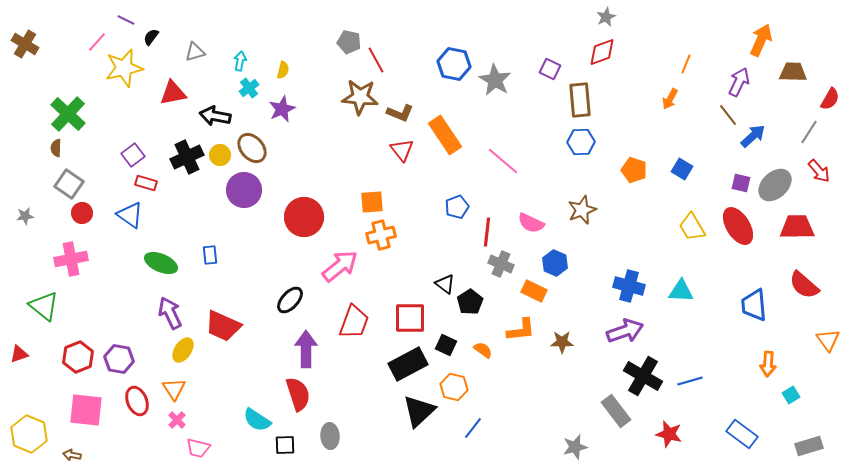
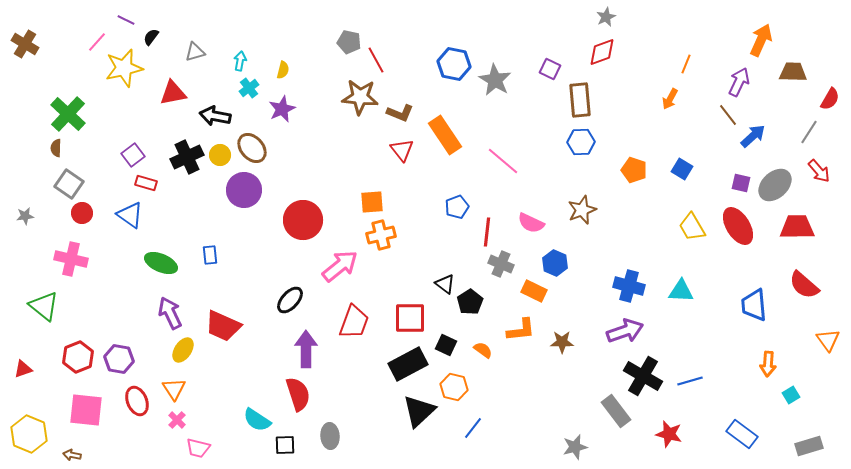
red circle at (304, 217): moved 1 px left, 3 px down
pink cross at (71, 259): rotated 24 degrees clockwise
red triangle at (19, 354): moved 4 px right, 15 px down
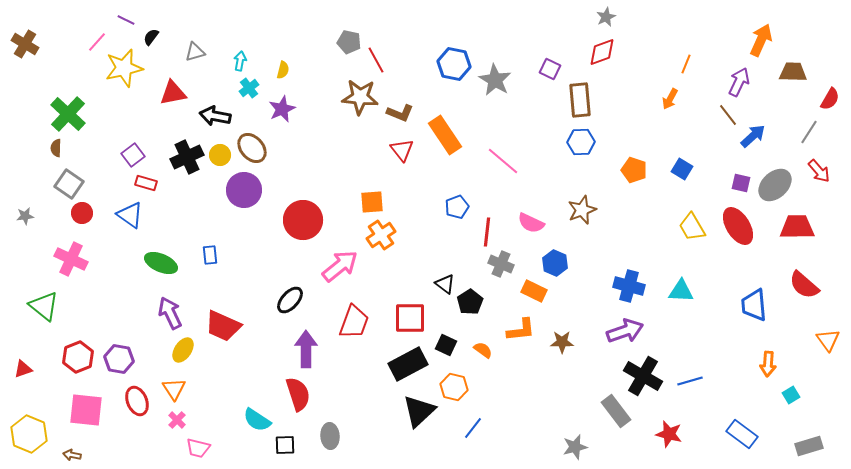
orange cross at (381, 235): rotated 20 degrees counterclockwise
pink cross at (71, 259): rotated 12 degrees clockwise
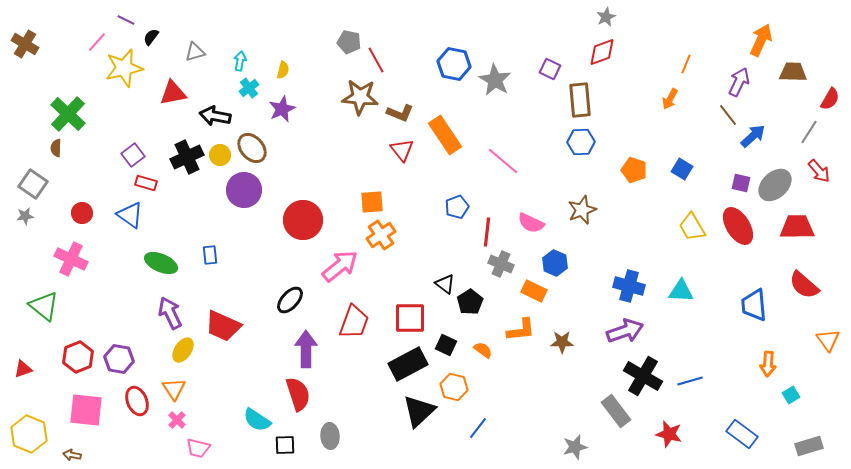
gray square at (69, 184): moved 36 px left
blue line at (473, 428): moved 5 px right
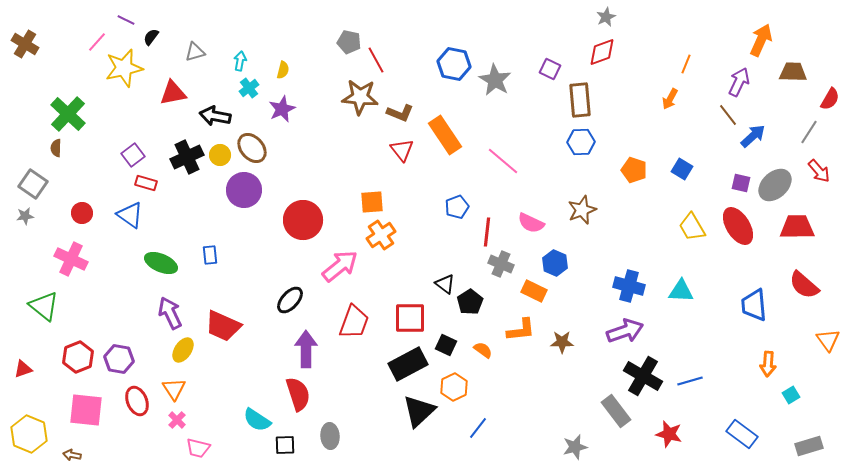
orange hexagon at (454, 387): rotated 20 degrees clockwise
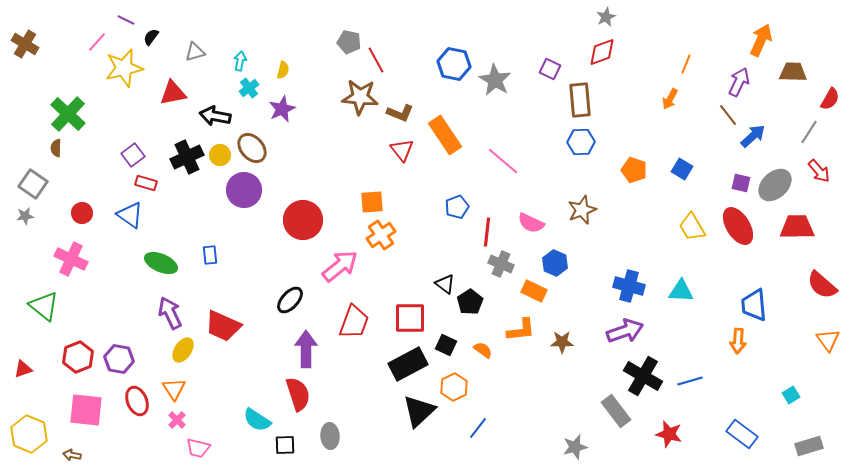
red semicircle at (804, 285): moved 18 px right
orange arrow at (768, 364): moved 30 px left, 23 px up
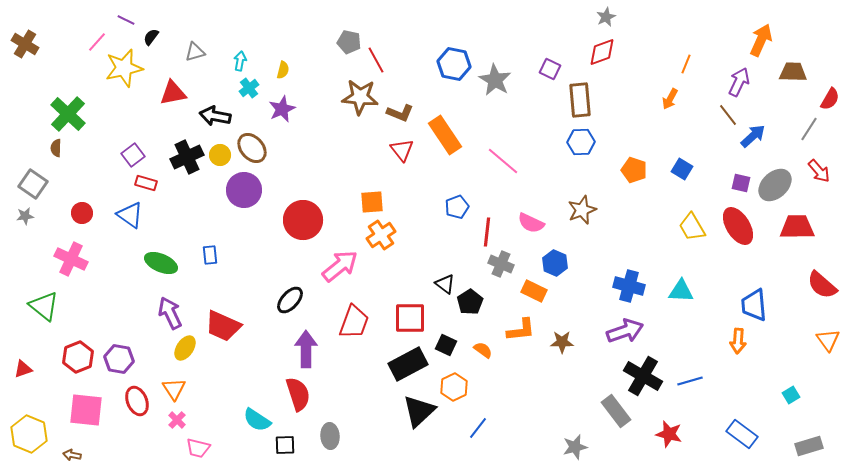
gray line at (809, 132): moved 3 px up
yellow ellipse at (183, 350): moved 2 px right, 2 px up
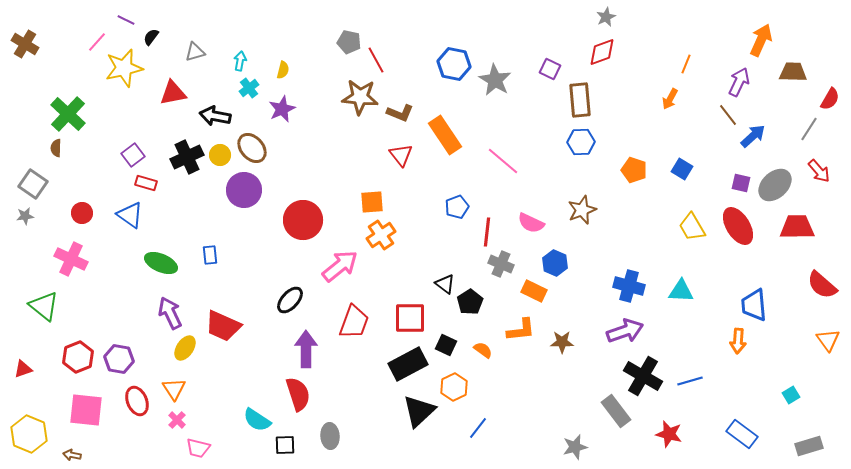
red triangle at (402, 150): moved 1 px left, 5 px down
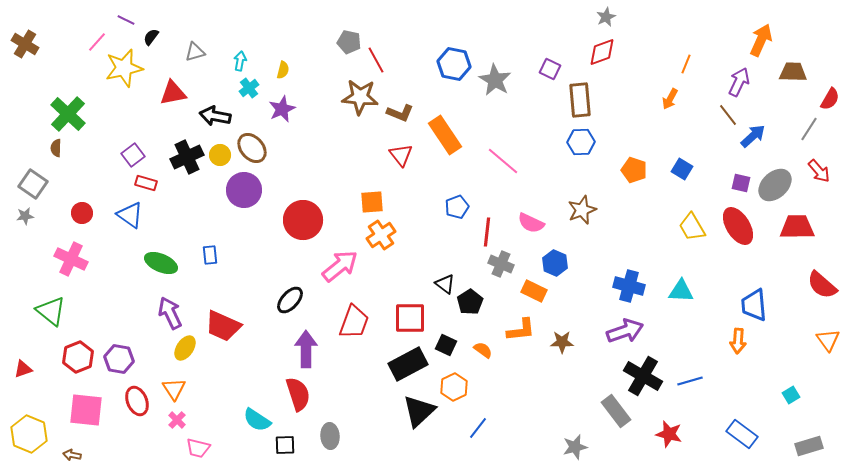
green triangle at (44, 306): moved 7 px right, 5 px down
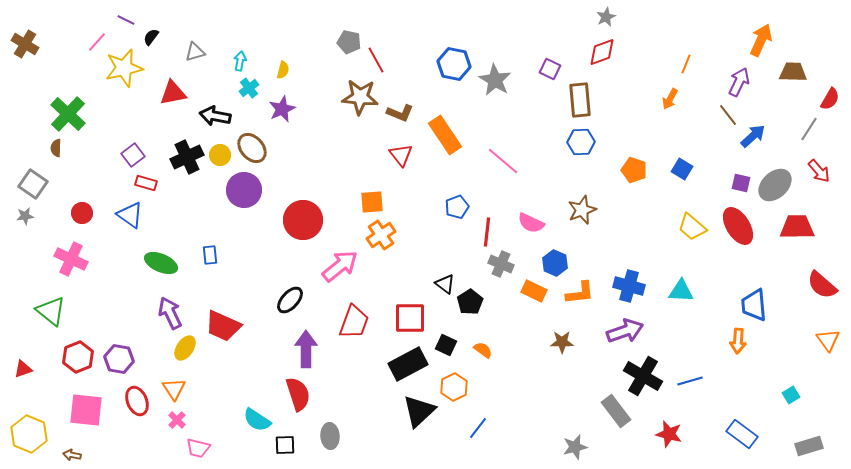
yellow trapezoid at (692, 227): rotated 20 degrees counterclockwise
orange L-shape at (521, 330): moved 59 px right, 37 px up
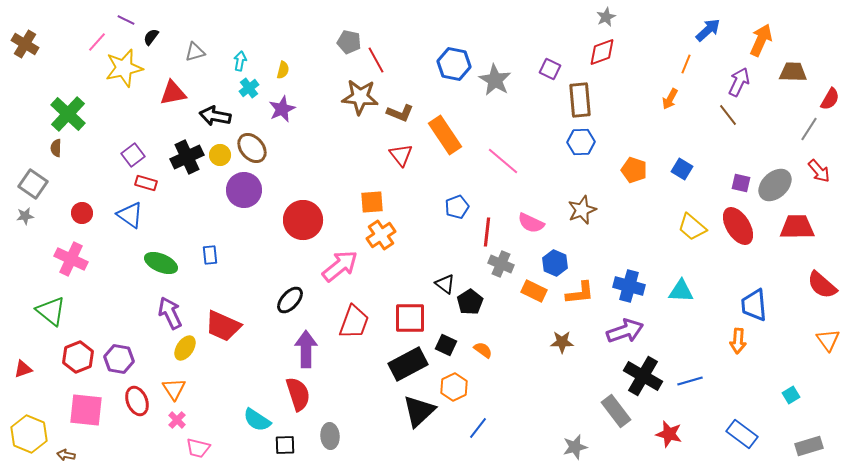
blue arrow at (753, 136): moved 45 px left, 106 px up
brown arrow at (72, 455): moved 6 px left
